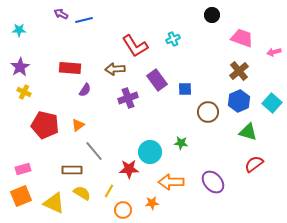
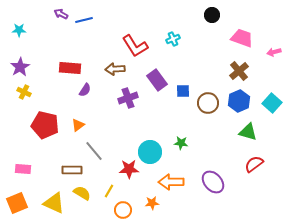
blue square: moved 2 px left, 2 px down
brown circle: moved 9 px up
pink rectangle: rotated 21 degrees clockwise
orange square: moved 4 px left, 7 px down
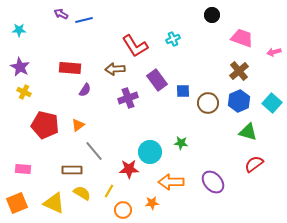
purple star: rotated 12 degrees counterclockwise
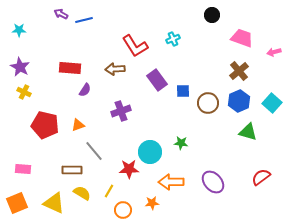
purple cross: moved 7 px left, 13 px down
orange triangle: rotated 16 degrees clockwise
red semicircle: moved 7 px right, 13 px down
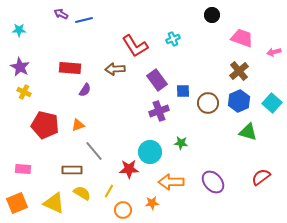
purple cross: moved 38 px right
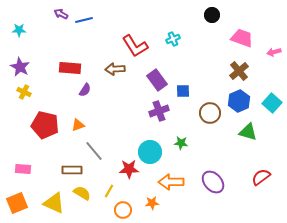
brown circle: moved 2 px right, 10 px down
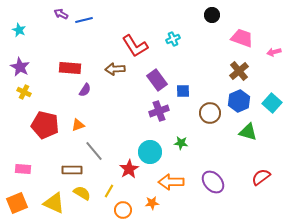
cyan star: rotated 24 degrees clockwise
red star: rotated 30 degrees counterclockwise
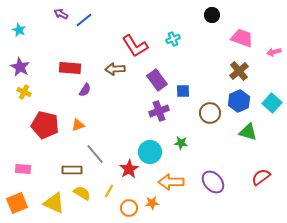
blue line: rotated 24 degrees counterclockwise
gray line: moved 1 px right, 3 px down
orange circle: moved 6 px right, 2 px up
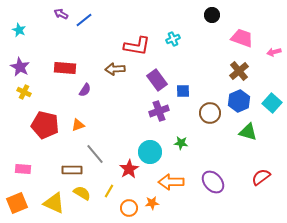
red L-shape: moved 2 px right; rotated 48 degrees counterclockwise
red rectangle: moved 5 px left
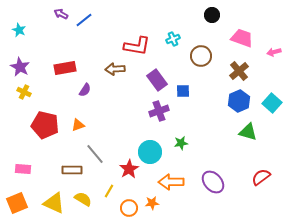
red rectangle: rotated 15 degrees counterclockwise
brown circle: moved 9 px left, 57 px up
green star: rotated 16 degrees counterclockwise
yellow semicircle: moved 1 px right, 6 px down
